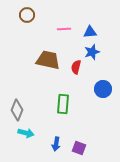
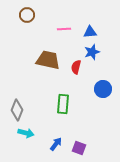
blue arrow: rotated 152 degrees counterclockwise
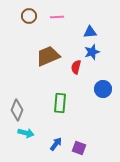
brown circle: moved 2 px right, 1 px down
pink line: moved 7 px left, 12 px up
brown trapezoid: moved 4 px up; rotated 35 degrees counterclockwise
green rectangle: moved 3 px left, 1 px up
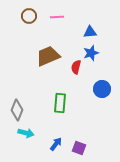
blue star: moved 1 px left, 1 px down
blue circle: moved 1 px left
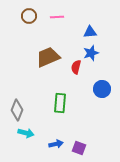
brown trapezoid: moved 1 px down
blue arrow: rotated 40 degrees clockwise
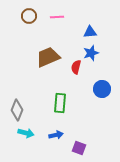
blue arrow: moved 9 px up
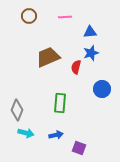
pink line: moved 8 px right
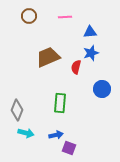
purple square: moved 10 px left
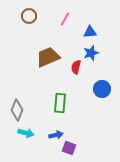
pink line: moved 2 px down; rotated 56 degrees counterclockwise
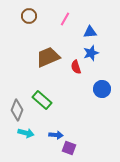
red semicircle: rotated 32 degrees counterclockwise
green rectangle: moved 18 px left, 3 px up; rotated 54 degrees counterclockwise
blue arrow: rotated 16 degrees clockwise
